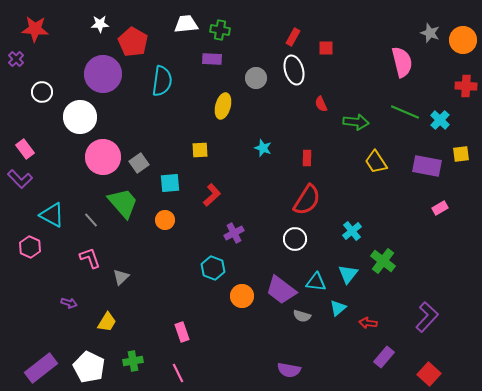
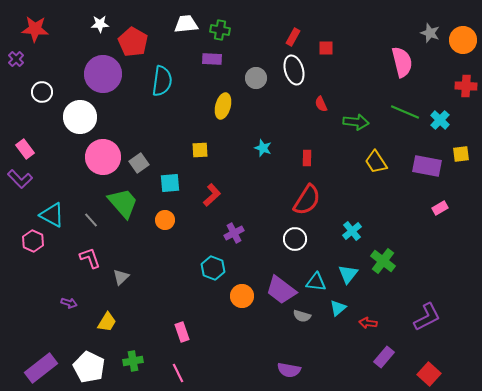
pink hexagon at (30, 247): moved 3 px right, 6 px up
purple L-shape at (427, 317): rotated 20 degrees clockwise
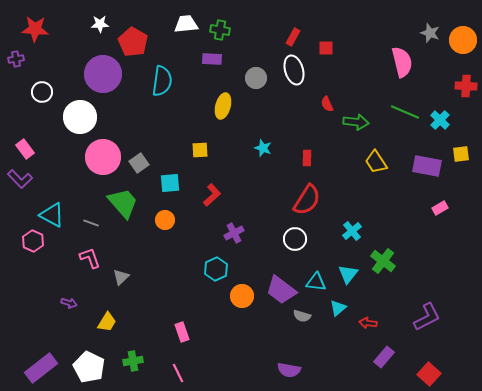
purple cross at (16, 59): rotated 35 degrees clockwise
red semicircle at (321, 104): moved 6 px right
gray line at (91, 220): moved 3 px down; rotated 28 degrees counterclockwise
cyan hexagon at (213, 268): moved 3 px right, 1 px down; rotated 15 degrees clockwise
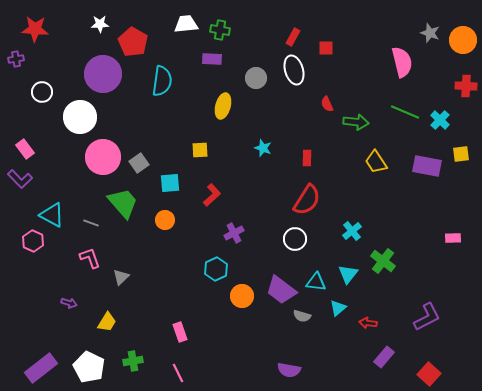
pink rectangle at (440, 208): moved 13 px right, 30 px down; rotated 28 degrees clockwise
pink rectangle at (182, 332): moved 2 px left
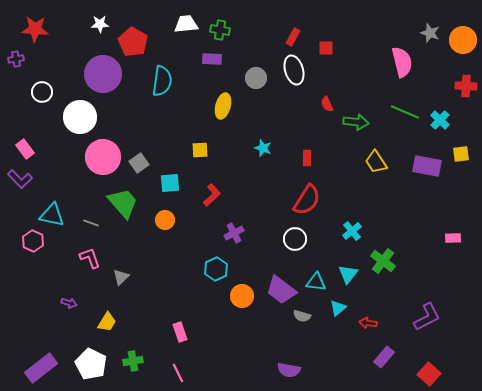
cyan triangle at (52, 215): rotated 16 degrees counterclockwise
white pentagon at (89, 367): moved 2 px right, 3 px up
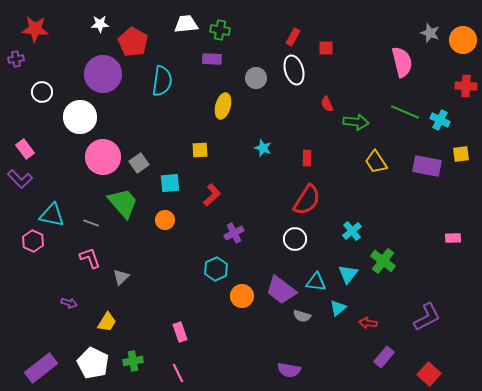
cyan cross at (440, 120): rotated 18 degrees counterclockwise
white pentagon at (91, 364): moved 2 px right, 1 px up
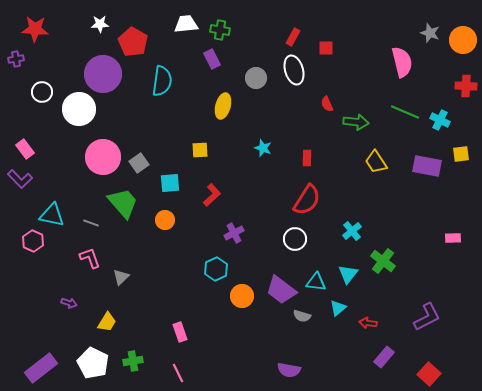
purple rectangle at (212, 59): rotated 60 degrees clockwise
white circle at (80, 117): moved 1 px left, 8 px up
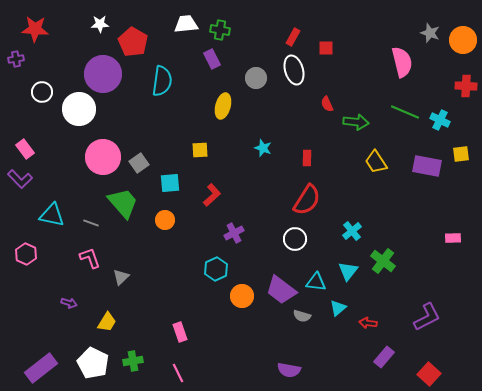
pink hexagon at (33, 241): moved 7 px left, 13 px down
cyan triangle at (348, 274): moved 3 px up
